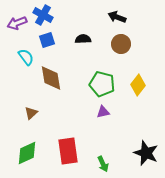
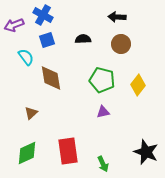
black arrow: rotated 18 degrees counterclockwise
purple arrow: moved 3 px left, 2 px down
green pentagon: moved 4 px up
black star: moved 1 px up
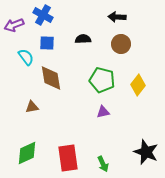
blue square: moved 3 px down; rotated 21 degrees clockwise
brown triangle: moved 1 px right, 6 px up; rotated 32 degrees clockwise
red rectangle: moved 7 px down
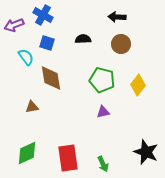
blue square: rotated 14 degrees clockwise
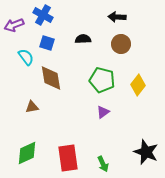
purple triangle: rotated 24 degrees counterclockwise
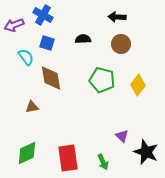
purple triangle: moved 19 px right, 24 px down; rotated 40 degrees counterclockwise
green arrow: moved 2 px up
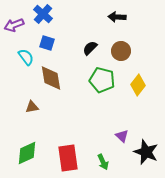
blue cross: moved 1 px up; rotated 12 degrees clockwise
black semicircle: moved 7 px right, 9 px down; rotated 42 degrees counterclockwise
brown circle: moved 7 px down
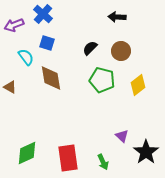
yellow diamond: rotated 15 degrees clockwise
brown triangle: moved 22 px left, 20 px up; rotated 40 degrees clockwise
black star: rotated 15 degrees clockwise
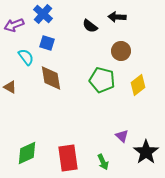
black semicircle: moved 22 px up; rotated 98 degrees counterclockwise
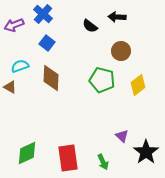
blue square: rotated 21 degrees clockwise
cyan semicircle: moved 6 px left, 9 px down; rotated 72 degrees counterclockwise
brown diamond: rotated 12 degrees clockwise
